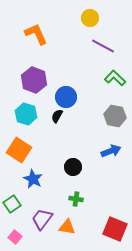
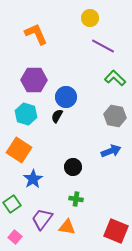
purple hexagon: rotated 20 degrees counterclockwise
blue star: rotated 12 degrees clockwise
red square: moved 1 px right, 2 px down
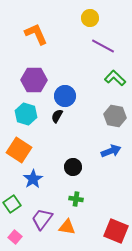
blue circle: moved 1 px left, 1 px up
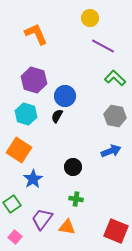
purple hexagon: rotated 15 degrees clockwise
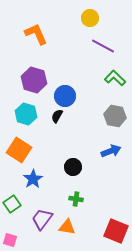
pink square: moved 5 px left, 3 px down; rotated 24 degrees counterclockwise
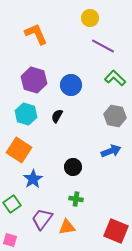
blue circle: moved 6 px right, 11 px up
orange triangle: rotated 18 degrees counterclockwise
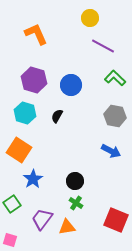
cyan hexagon: moved 1 px left, 1 px up
blue arrow: rotated 48 degrees clockwise
black circle: moved 2 px right, 14 px down
green cross: moved 4 px down; rotated 24 degrees clockwise
red square: moved 11 px up
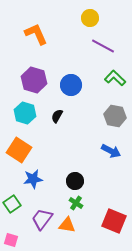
blue star: rotated 24 degrees clockwise
red square: moved 2 px left, 1 px down
orange triangle: moved 2 px up; rotated 18 degrees clockwise
pink square: moved 1 px right
